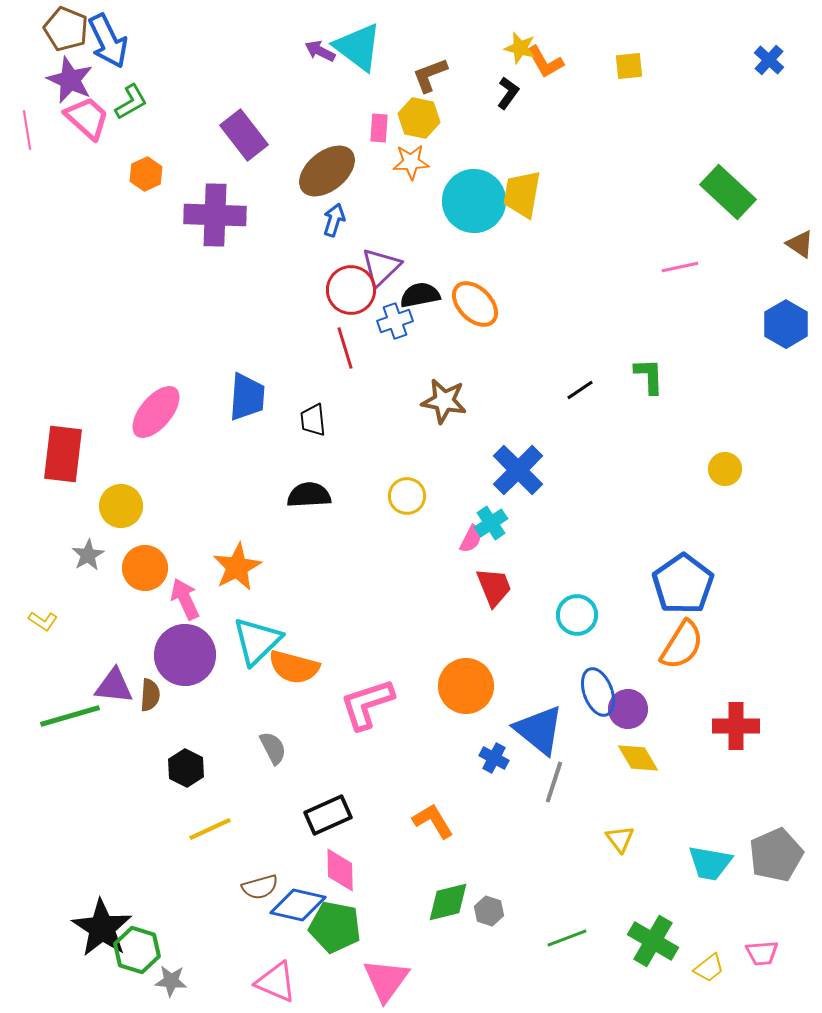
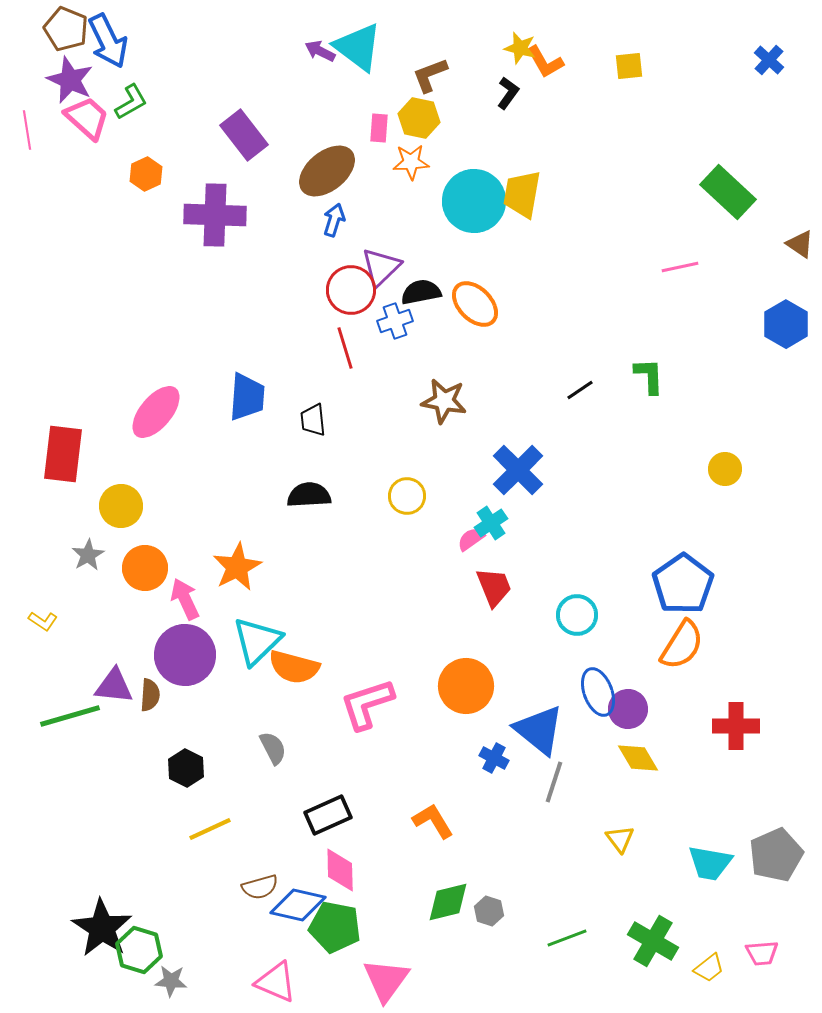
black semicircle at (420, 295): moved 1 px right, 3 px up
pink semicircle at (471, 539): rotated 152 degrees counterclockwise
green hexagon at (137, 950): moved 2 px right
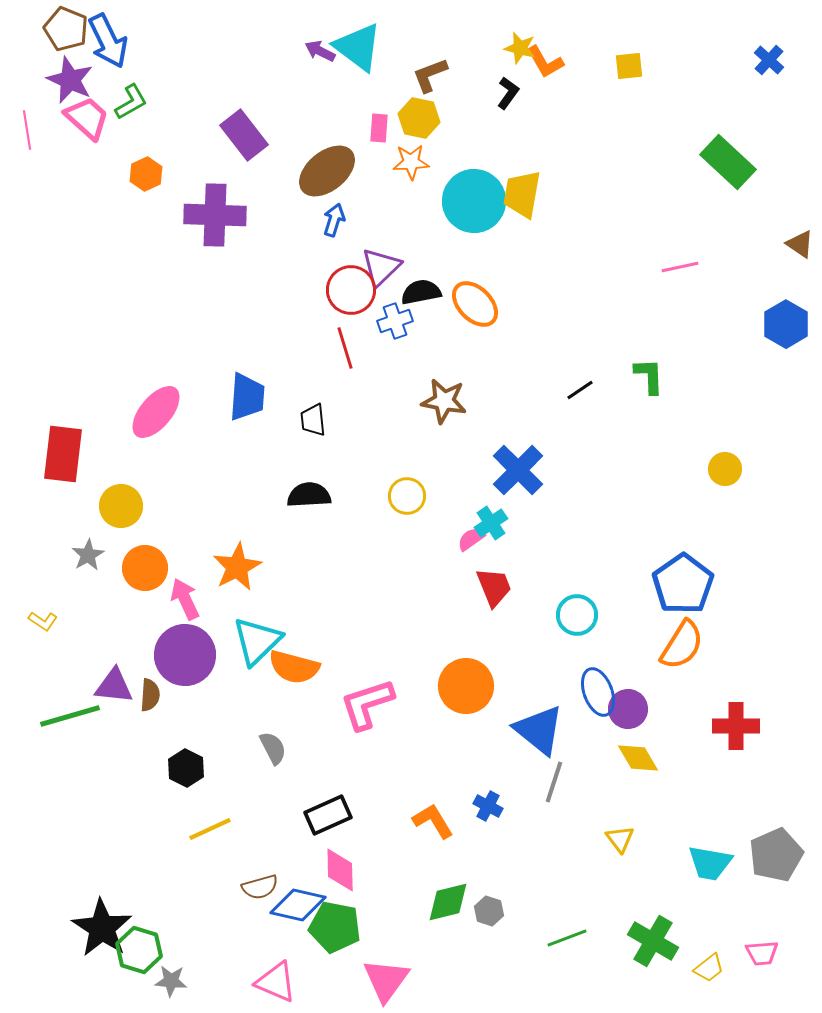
green rectangle at (728, 192): moved 30 px up
blue cross at (494, 758): moved 6 px left, 48 px down
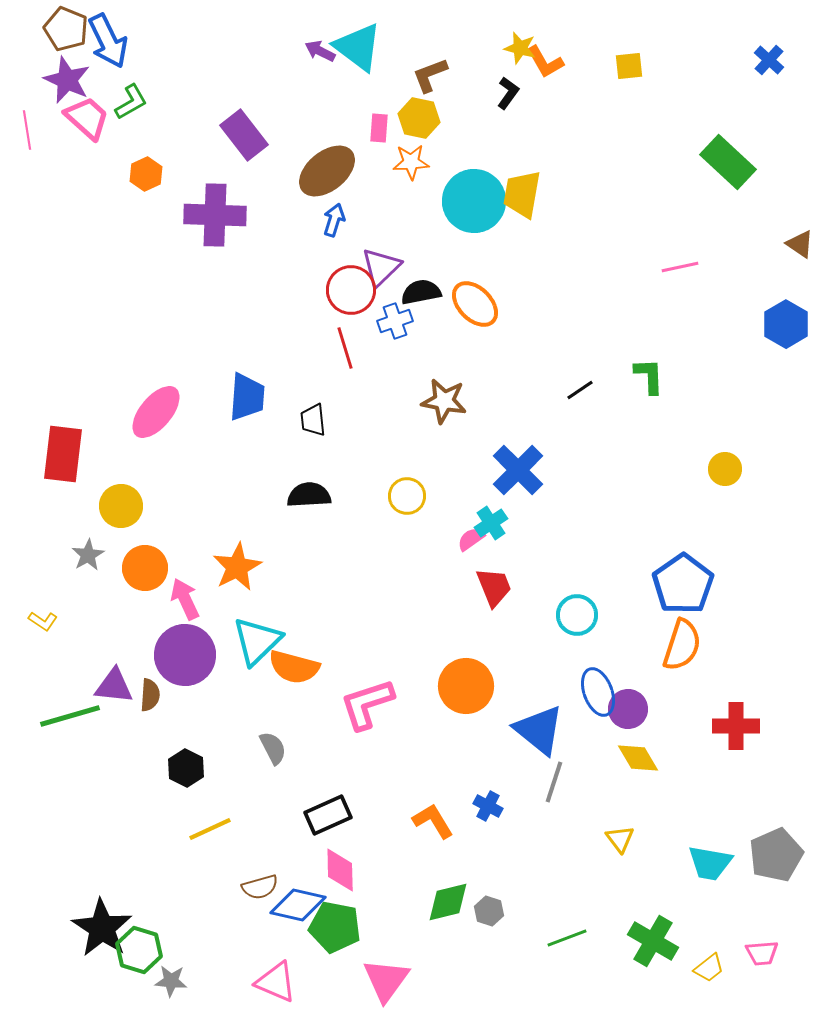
purple star at (70, 80): moved 3 px left
orange semicircle at (682, 645): rotated 14 degrees counterclockwise
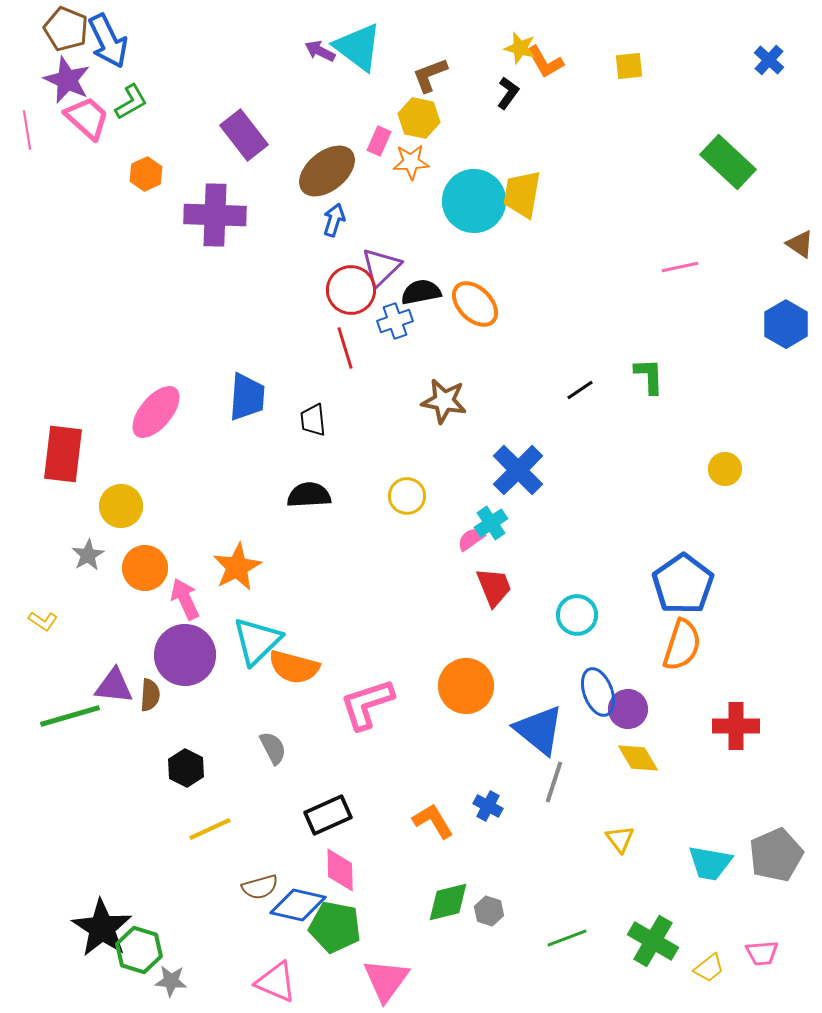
pink rectangle at (379, 128): moved 13 px down; rotated 20 degrees clockwise
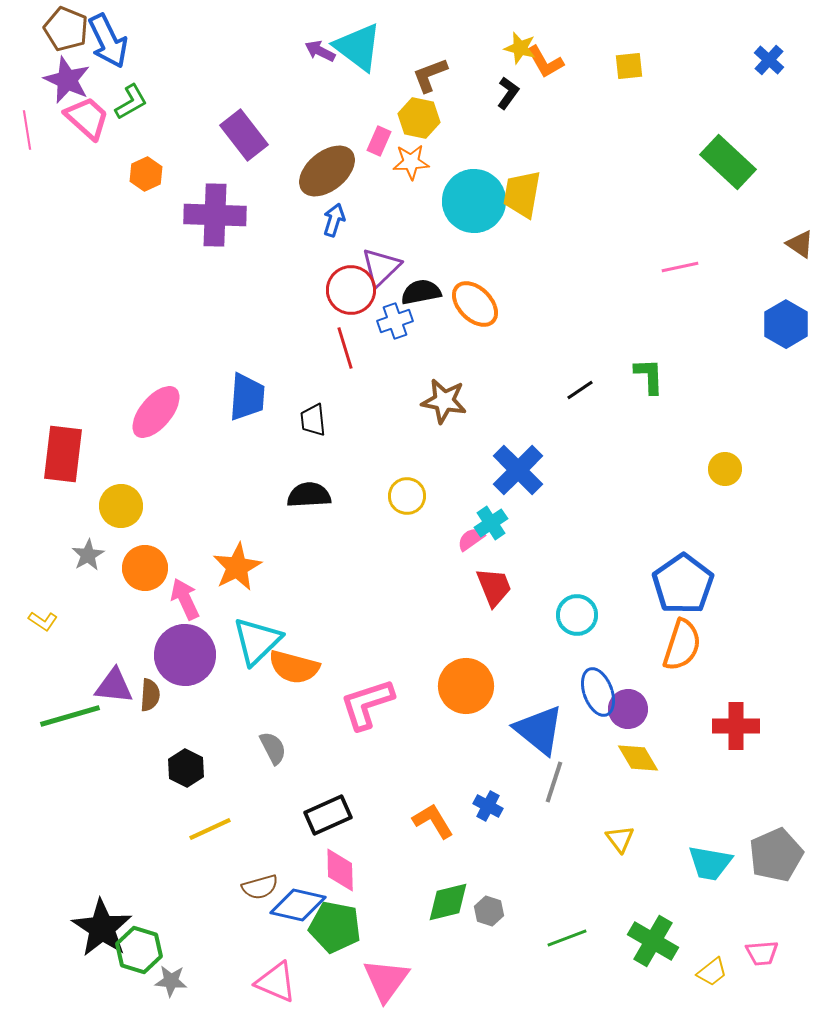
yellow trapezoid at (709, 968): moved 3 px right, 4 px down
